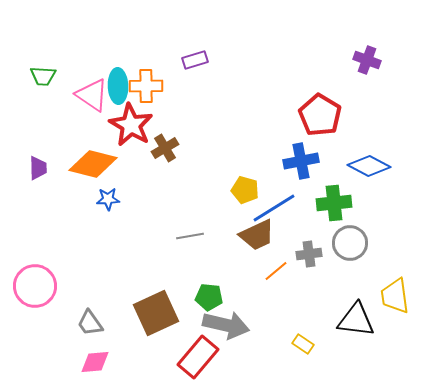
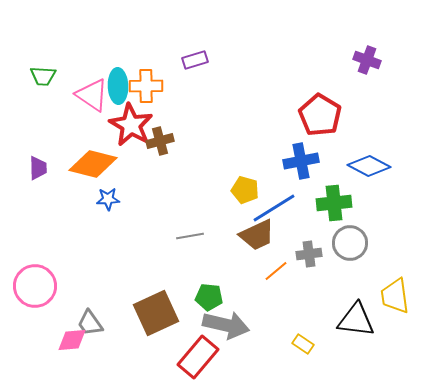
brown cross: moved 5 px left, 7 px up; rotated 16 degrees clockwise
pink diamond: moved 23 px left, 22 px up
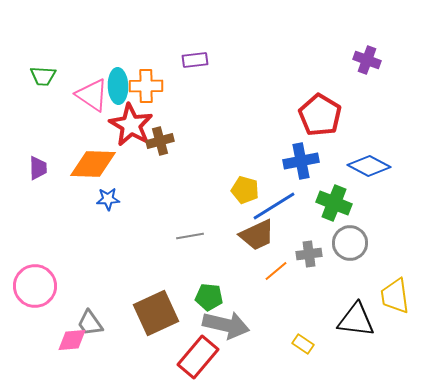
purple rectangle: rotated 10 degrees clockwise
orange diamond: rotated 12 degrees counterclockwise
green cross: rotated 28 degrees clockwise
blue line: moved 2 px up
